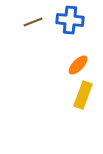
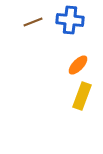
yellow rectangle: moved 1 px left, 1 px down
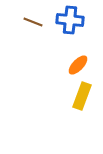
brown line: rotated 42 degrees clockwise
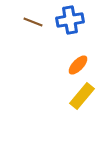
blue cross: rotated 16 degrees counterclockwise
yellow rectangle: rotated 20 degrees clockwise
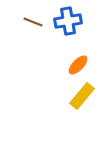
blue cross: moved 2 px left, 1 px down
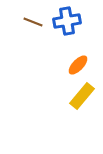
blue cross: moved 1 px left
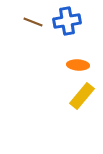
orange ellipse: rotated 50 degrees clockwise
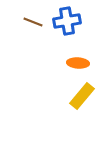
orange ellipse: moved 2 px up
